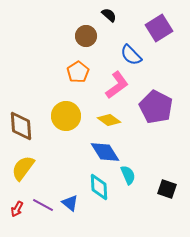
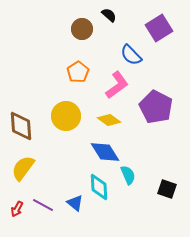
brown circle: moved 4 px left, 7 px up
blue triangle: moved 5 px right
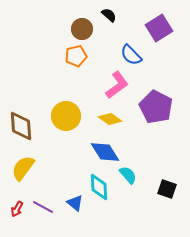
orange pentagon: moved 2 px left, 16 px up; rotated 20 degrees clockwise
yellow diamond: moved 1 px right, 1 px up
cyan semicircle: rotated 18 degrees counterclockwise
purple line: moved 2 px down
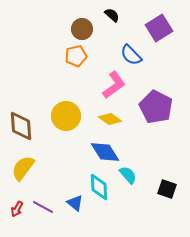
black semicircle: moved 3 px right
pink L-shape: moved 3 px left
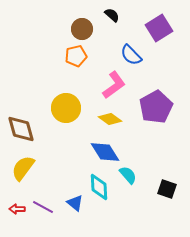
purple pentagon: rotated 16 degrees clockwise
yellow circle: moved 8 px up
brown diamond: moved 3 px down; rotated 12 degrees counterclockwise
red arrow: rotated 63 degrees clockwise
